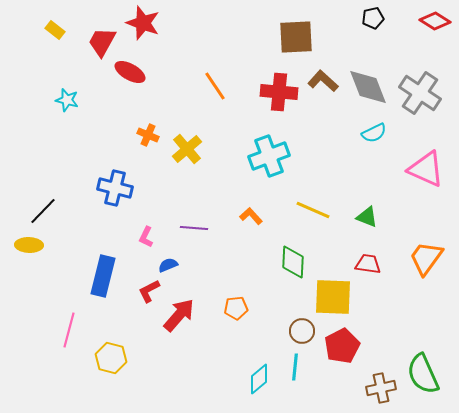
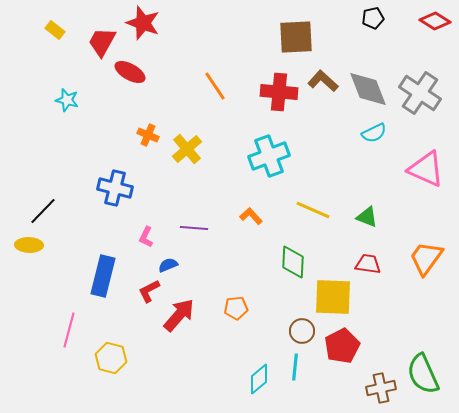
gray diamond at (368, 87): moved 2 px down
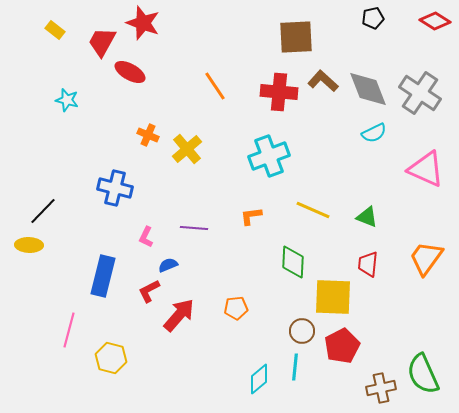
orange L-shape at (251, 216): rotated 55 degrees counterclockwise
red trapezoid at (368, 264): rotated 92 degrees counterclockwise
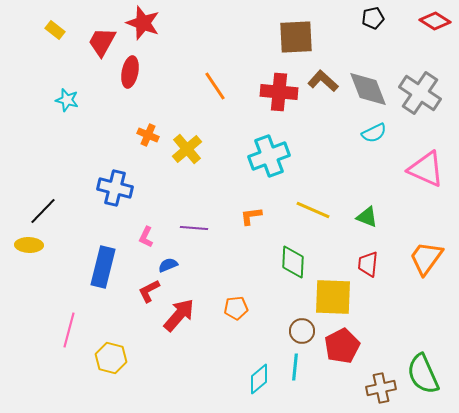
red ellipse at (130, 72): rotated 72 degrees clockwise
blue rectangle at (103, 276): moved 9 px up
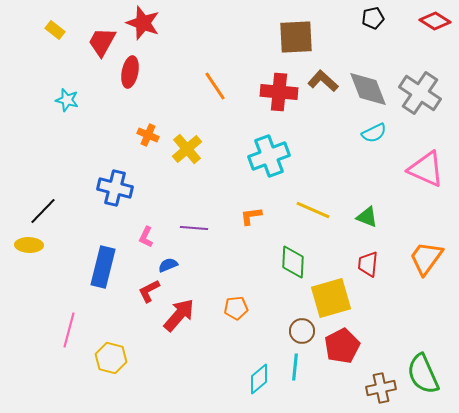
yellow square at (333, 297): moved 2 px left, 1 px down; rotated 18 degrees counterclockwise
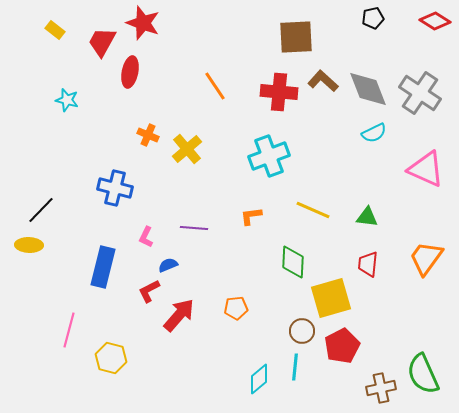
black line at (43, 211): moved 2 px left, 1 px up
green triangle at (367, 217): rotated 15 degrees counterclockwise
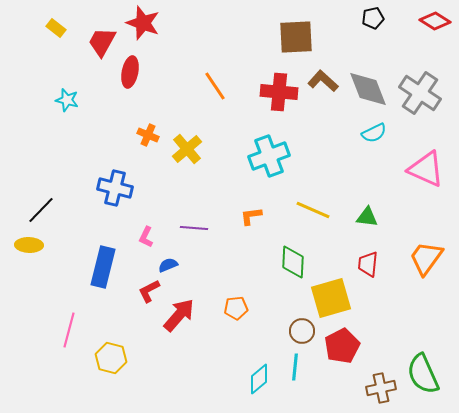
yellow rectangle at (55, 30): moved 1 px right, 2 px up
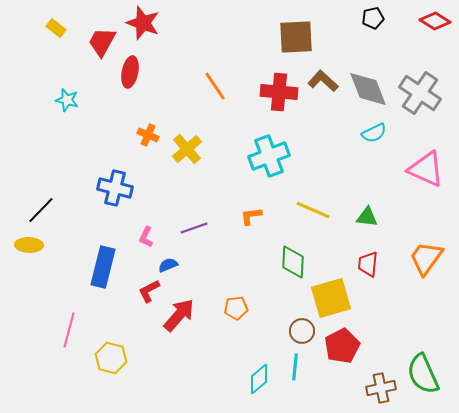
purple line at (194, 228): rotated 24 degrees counterclockwise
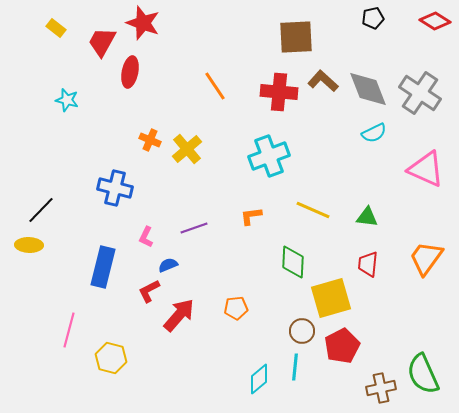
orange cross at (148, 135): moved 2 px right, 5 px down
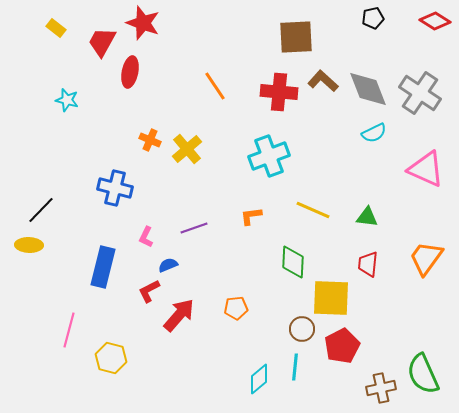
yellow square at (331, 298): rotated 18 degrees clockwise
brown circle at (302, 331): moved 2 px up
